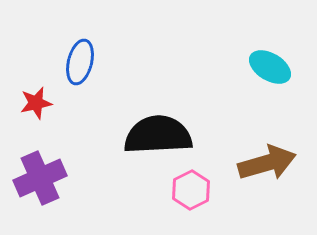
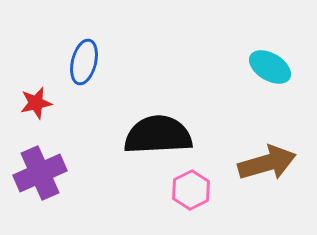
blue ellipse: moved 4 px right
purple cross: moved 5 px up
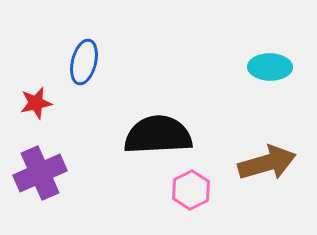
cyan ellipse: rotated 30 degrees counterclockwise
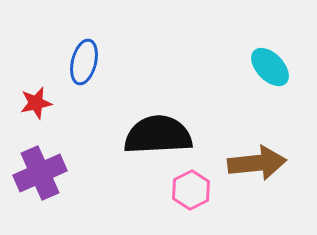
cyan ellipse: rotated 45 degrees clockwise
brown arrow: moved 10 px left; rotated 10 degrees clockwise
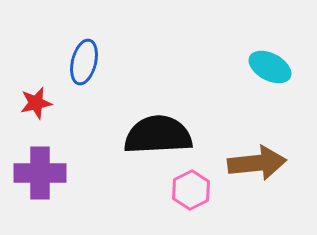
cyan ellipse: rotated 18 degrees counterclockwise
purple cross: rotated 24 degrees clockwise
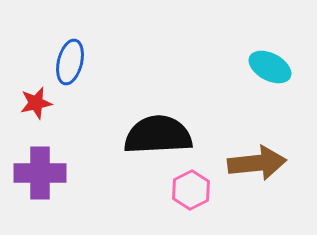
blue ellipse: moved 14 px left
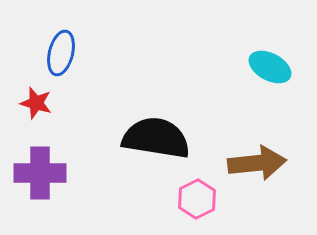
blue ellipse: moved 9 px left, 9 px up
red star: rotated 28 degrees clockwise
black semicircle: moved 2 px left, 3 px down; rotated 12 degrees clockwise
pink hexagon: moved 6 px right, 9 px down
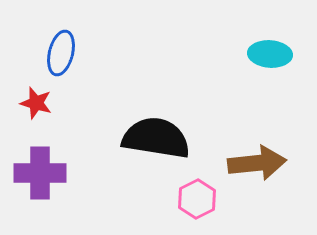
cyan ellipse: moved 13 px up; rotated 24 degrees counterclockwise
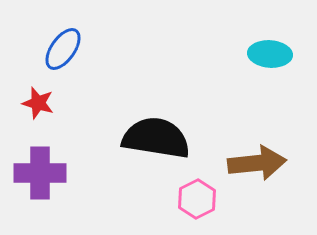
blue ellipse: moved 2 px right, 4 px up; rotated 21 degrees clockwise
red star: moved 2 px right
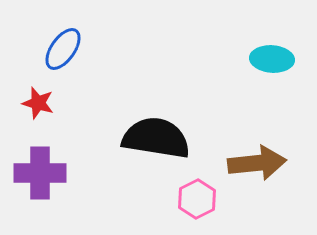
cyan ellipse: moved 2 px right, 5 px down
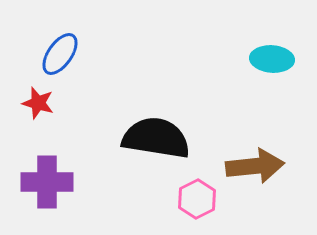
blue ellipse: moved 3 px left, 5 px down
brown arrow: moved 2 px left, 3 px down
purple cross: moved 7 px right, 9 px down
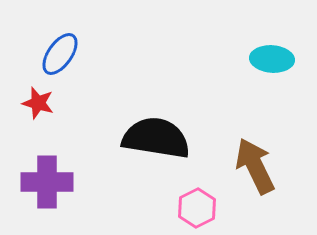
brown arrow: rotated 110 degrees counterclockwise
pink hexagon: moved 9 px down
